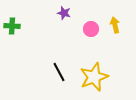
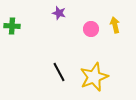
purple star: moved 5 px left
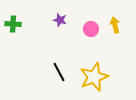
purple star: moved 1 px right, 7 px down
green cross: moved 1 px right, 2 px up
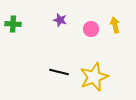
black line: rotated 48 degrees counterclockwise
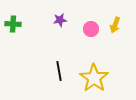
purple star: rotated 24 degrees counterclockwise
yellow arrow: rotated 147 degrees counterclockwise
black line: moved 1 px up; rotated 66 degrees clockwise
yellow star: moved 1 px down; rotated 16 degrees counterclockwise
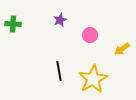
purple star: rotated 16 degrees counterclockwise
yellow arrow: moved 7 px right, 24 px down; rotated 35 degrees clockwise
pink circle: moved 1 px left, 6 px down
yellow star: moved 1 px left, 1 px down; rotated 8 degrees clockwise
